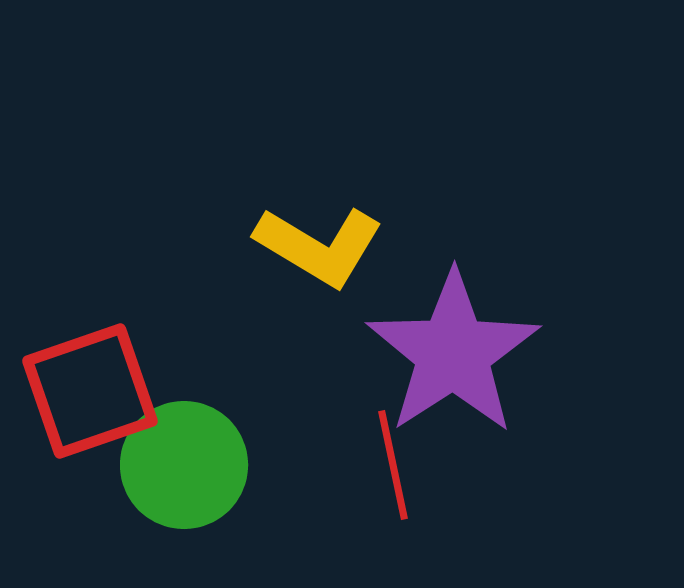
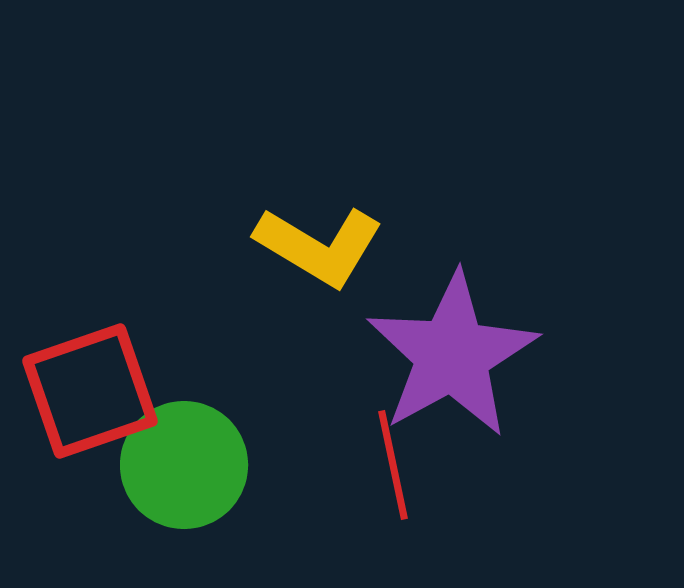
purple star: moved 1 px left, 2 px down; rotated 4 degrees clockwise
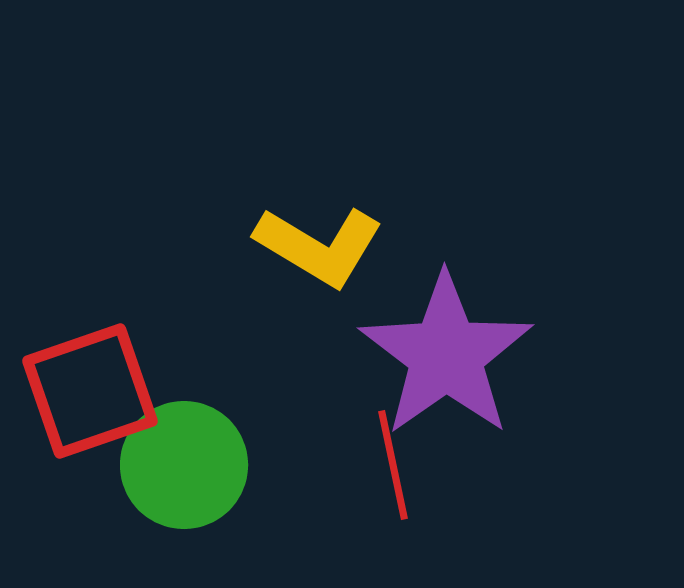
purple star: moved 6 px left; rotated 6 degrees counterclockwise
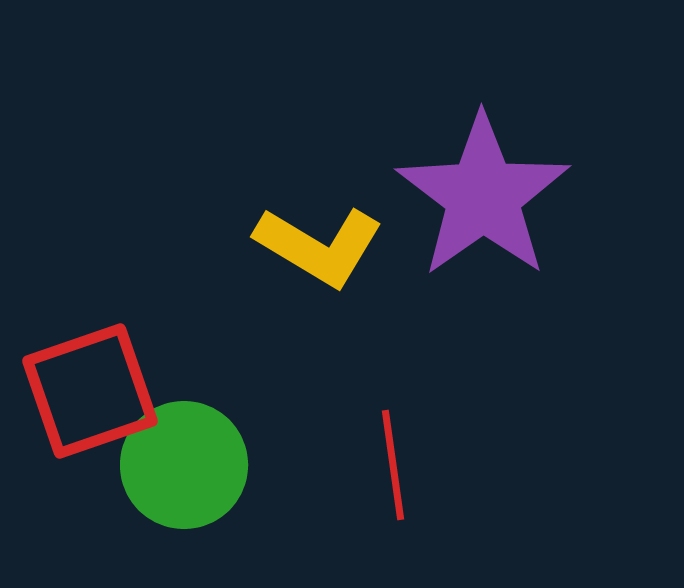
purple star: moved 37 px right, 159 px up
red line: rotated 4 degrees clockwise
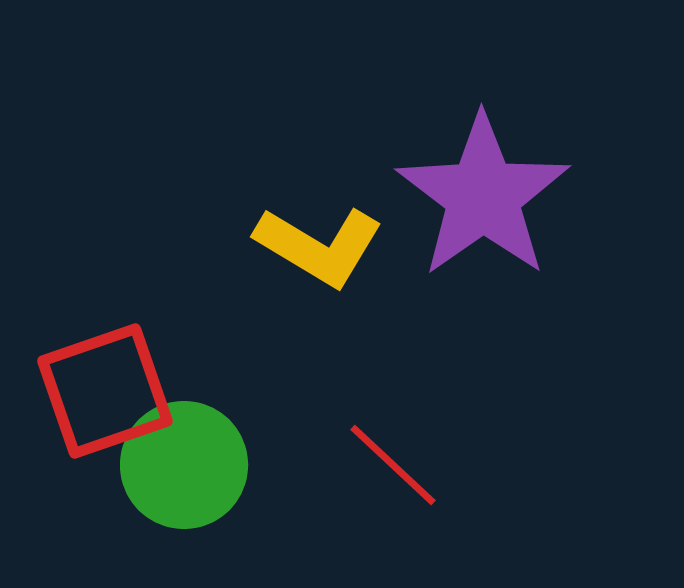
red square: moved 15 px right
red line: rotated 39 degrees counterclockwise
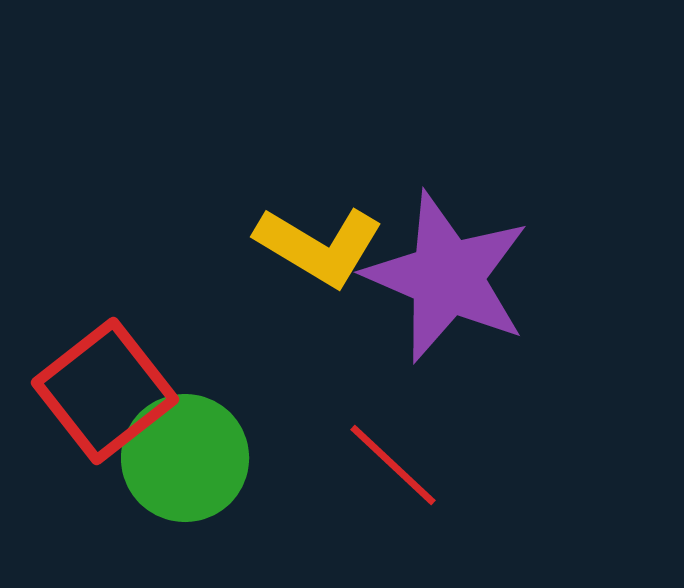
purple star: moved 36 px left, 81 px down; rotated 14 degrees counterclockwise
red square: rotated 19 degrees counterclockwise
green circle: moved 1 px right, 7 px up
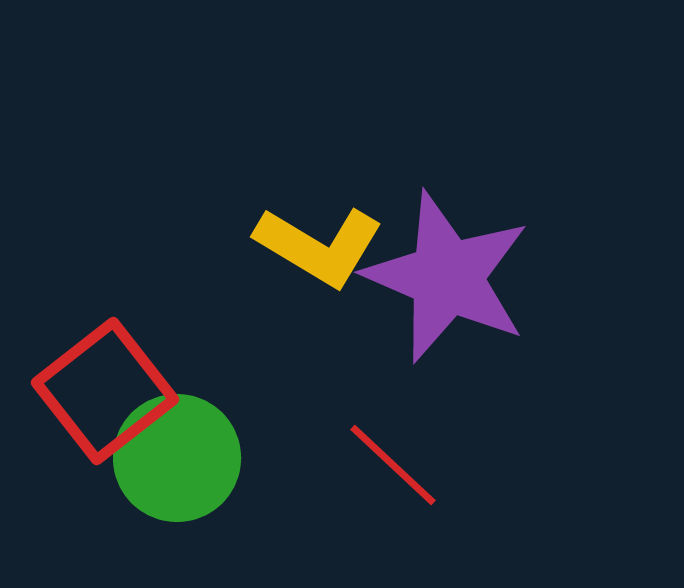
green circle: moved 8 px left
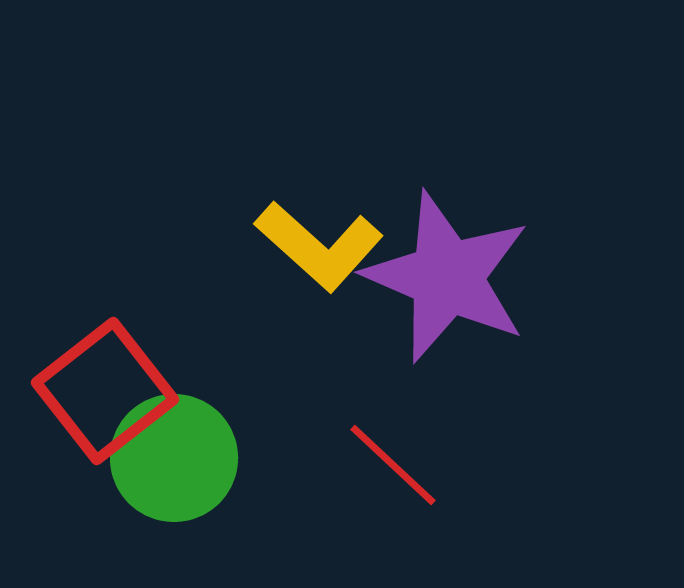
yellow L-shape: rotated 11 degrees clockwise
green circle: moved 3 px left
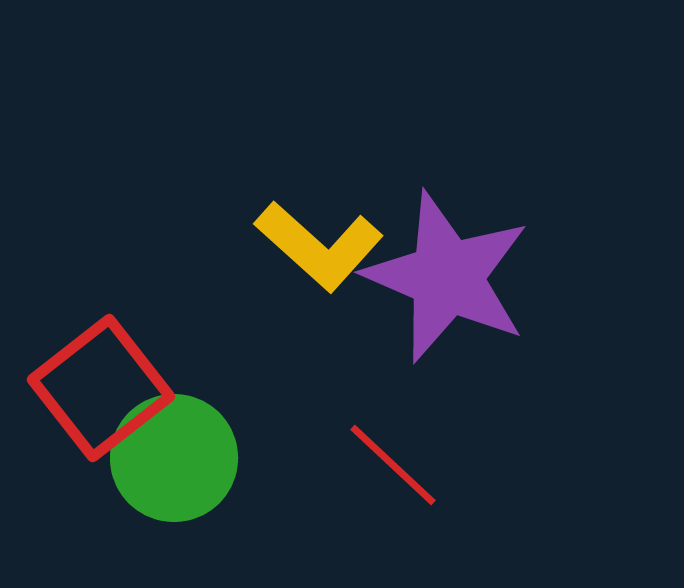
red square: moved 4 px left, 3 px up
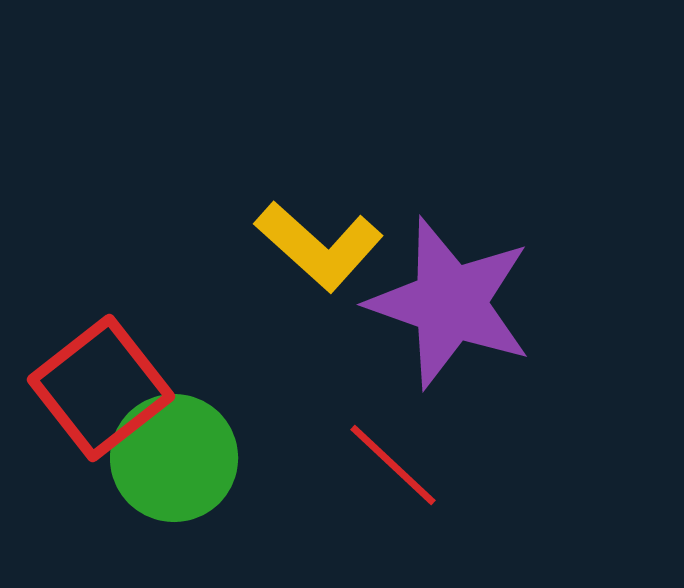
purple star: moved 3 px right, 26 px down; rotated 4 degrees counterclockwise
